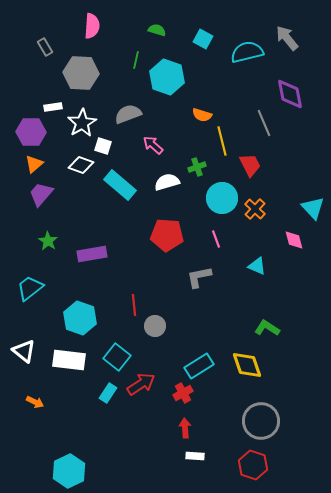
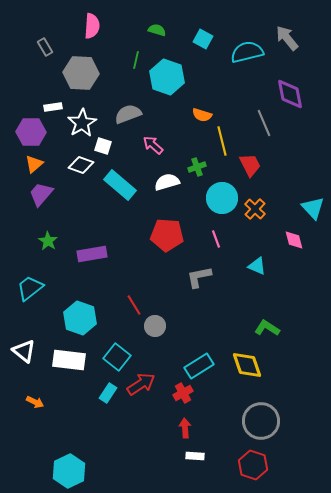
red line at (134, 305): rotated 25 degrees counterclockwise
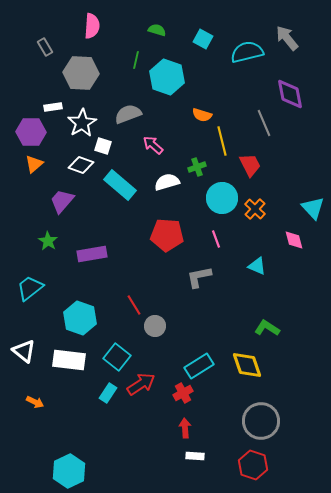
purple trapezoid at (41, 194): moved 21 px right, 7 px down
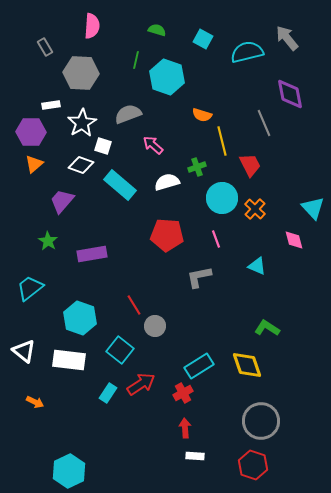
white rectangle at (53, 107): moved 2 px left, 2 px up
cyan square at (117, 357): moved 3 px right, 7 px up
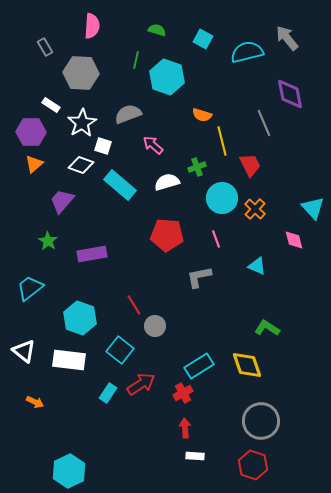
white rectangle at (51, 105): rotated 42 degrees clockwise
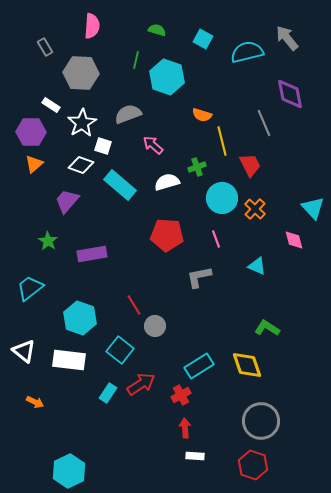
purple trapezoid at (62, 201): moved 5 px right
red cross at (183, 393): moved 2 px left, 2 px down
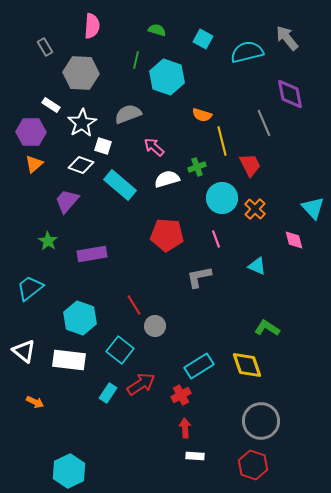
pink arrow at (153, 145): moved 1 px right, 2 px down
white semicircle at (167, 182): moved 3 px up
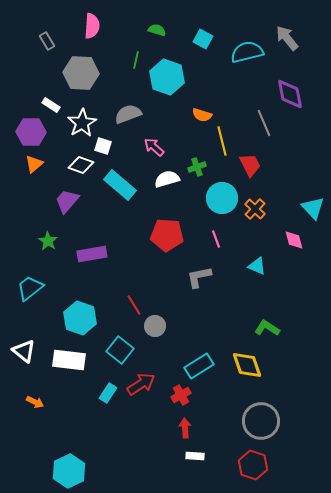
gray rectangle at (45, 47): moved 2 px right, 6 px up
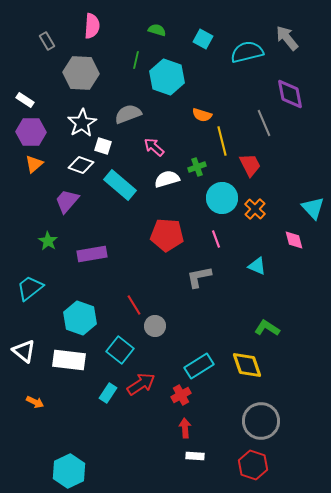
white rectangle at (51, 105): moved 26 px left, 5 px up
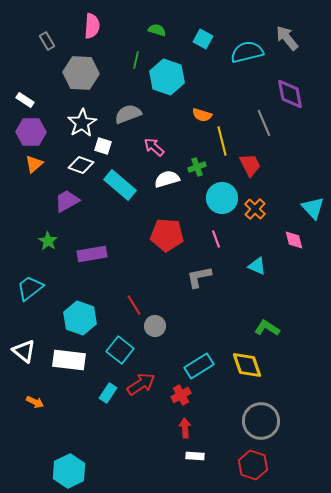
purple trapezoid at (67, 201): rotated 20 degrees clockwise
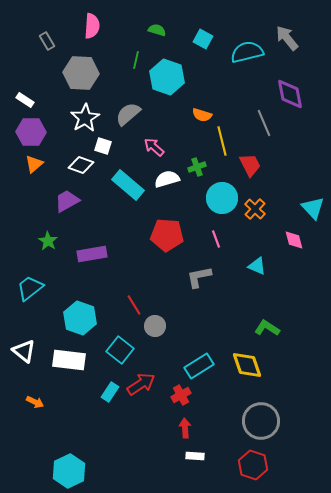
gray semicircle at (128, 114): rotated 20 degrees counterclockwise
white star at (82, 123): moved 3 px right, 5 px up
cyan rectangle at (120, 185): moved 8 px right
cyan rectangle at (108, 393): moved 2 px right, 1 px up
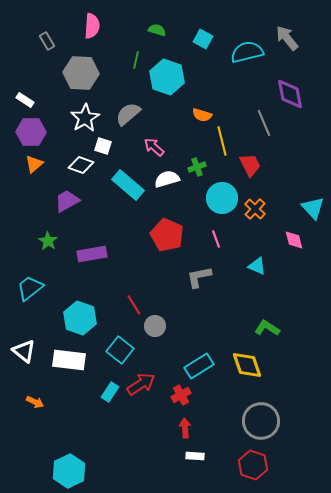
red pentagon at (167, 235): rotated 20 degrees clockwise
